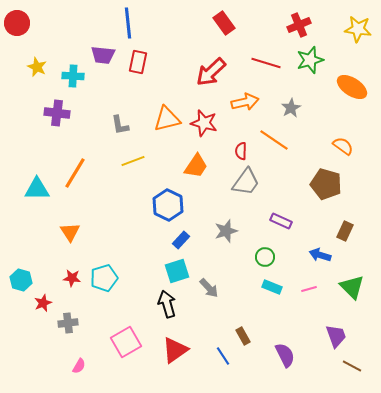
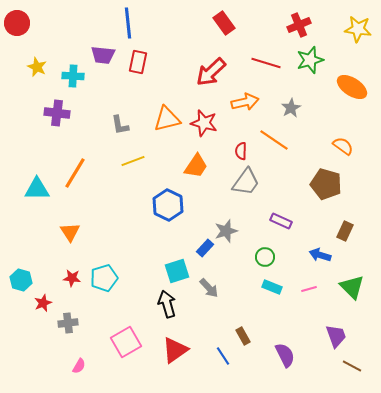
blue rectangle at (181, 240): moved 24 px right, 8 px down
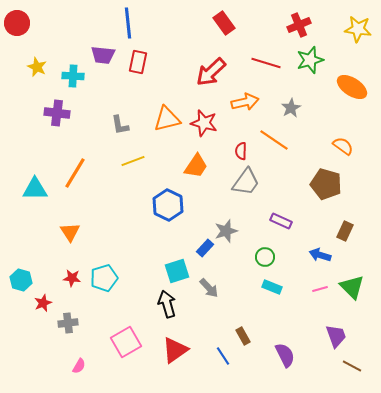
cyan triangle at (37, 189): moved 2 px left
pink line at (309, 289): moved 11 px right
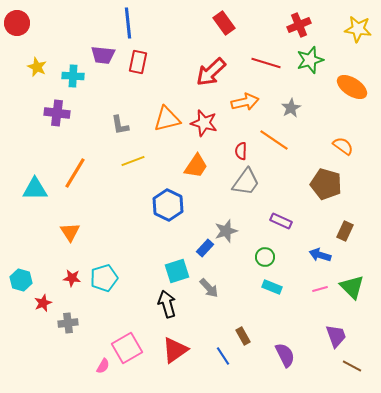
pink square at (126, 342): moved 1 px right, 6 px down
pink semicircle at (79, 366): moved 24 px right
